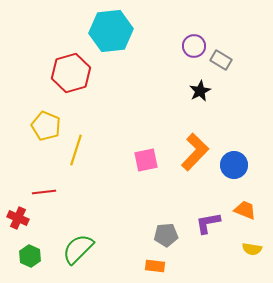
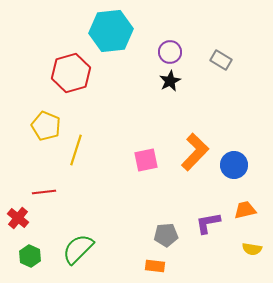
purple circle: moved 24 px left, 6 px down
black star: moved 30 px left, 10 px up
orange trapezoid: rotated 35 degrees counterclockwise
red cross: rotated 15 degrees clockwise
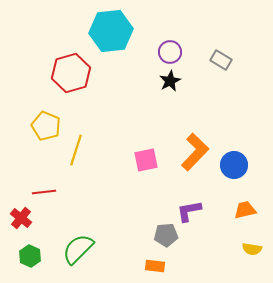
red cross: moved 3 px right
purple L-shape: moved 19 px left, 12 px up
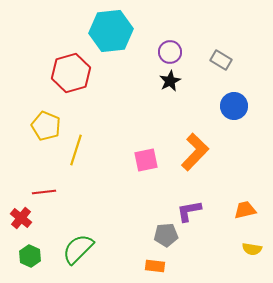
blue circle: moved 59 px up
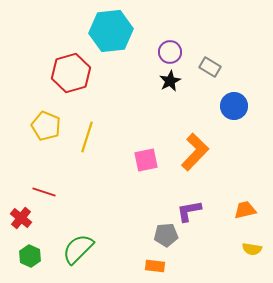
gray rectangle: moved 11 px left, 7 px down
yellow line: moved 11 px right, 13 px up
red line: rotated 25 degrees clockwise
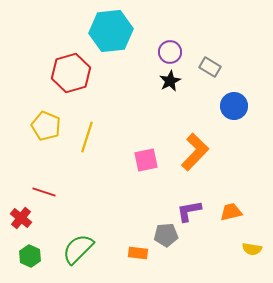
orange trapezoid: moved 14 px left, 2 px down
orange rectangle: moved 17 px left, 13 px up
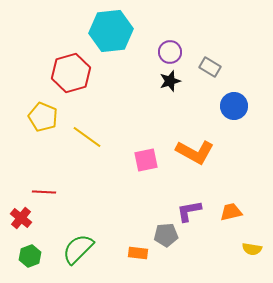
black star: rotated 10 degrees clockwise
yellow pentagon: moved 3 px left, 9 px up
yellow line: rotated 72 degrees counterclockwise
orange L-shape: rotated 75 degrees clockwise
red line: rotated 15 degrees counterclockwise
green hexagon: rotated 15 degrees clockwise
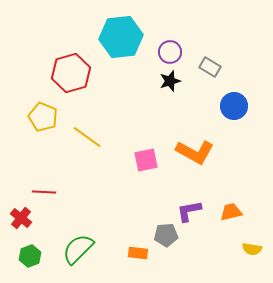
cyan hexagon: moved 10 px right, 6 px down
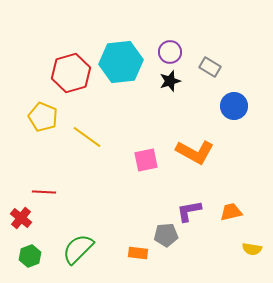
cyan hexagon: moved 25 px down
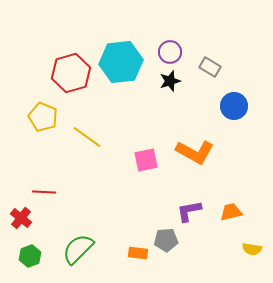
gray pentagon: moved 5 px down
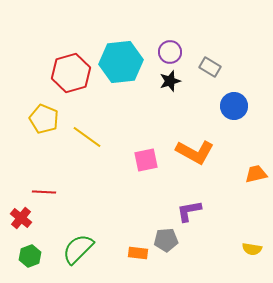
yellow pentagon: moved 1 px right, 2 px down
orange trapezoid: moved 25 px right, 38 px up
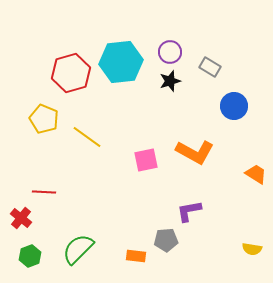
orange trapezoid: rotated 45 degrees clockwise
orange rectangle: moved 2 px left, 3 px down
